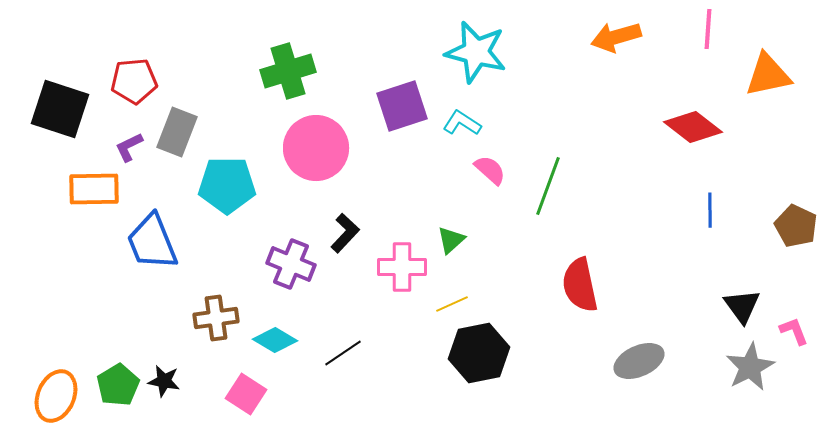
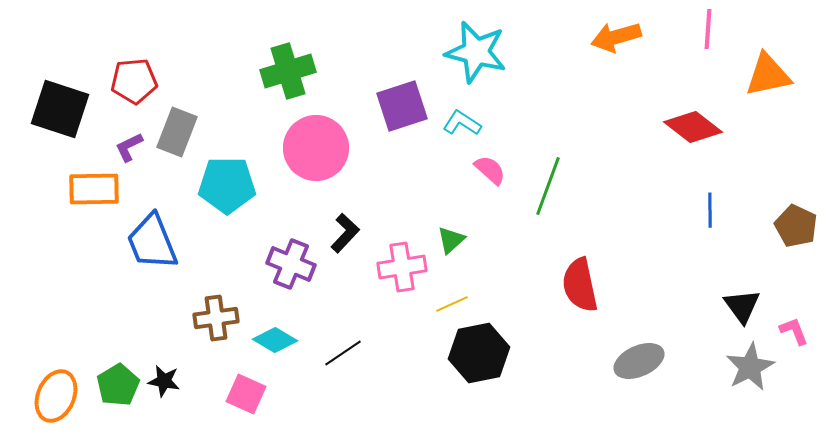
pink cross: rotated 9 degrees counterclockwise
pink square: rotated 9 degrees counterclockwise
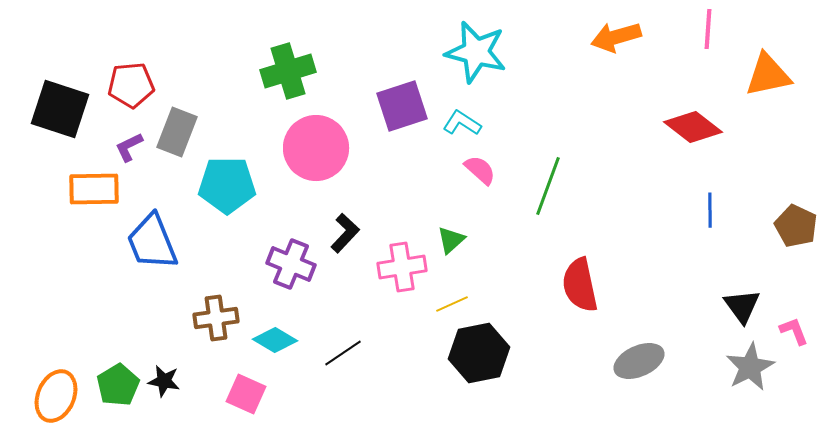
red pentagon: moved 3 px left, 4 px down
pink semicircle: moved 10 px left
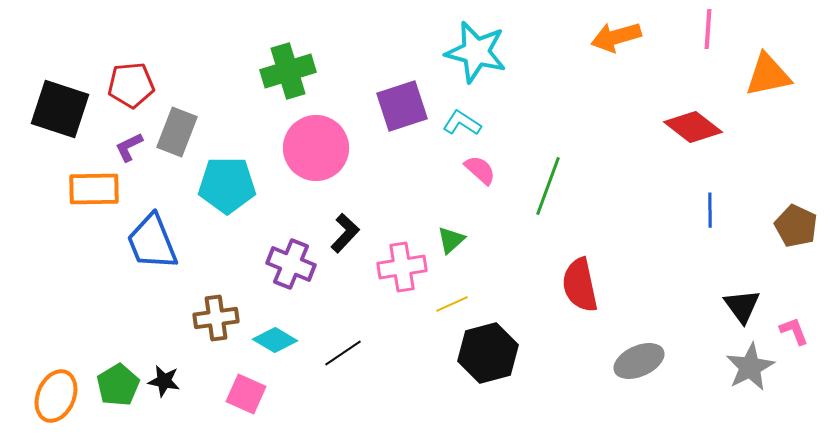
black hexagon: moved 9 px right; rotated 4 degrees counterclockwise
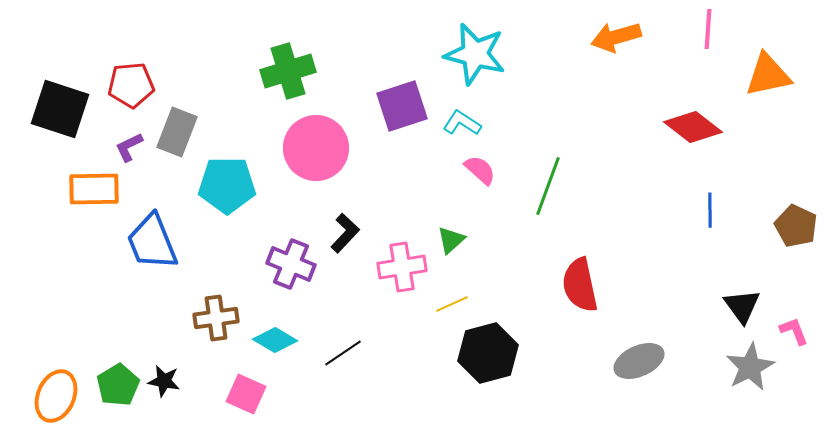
cyan star: moved 1 px left, 2 px down
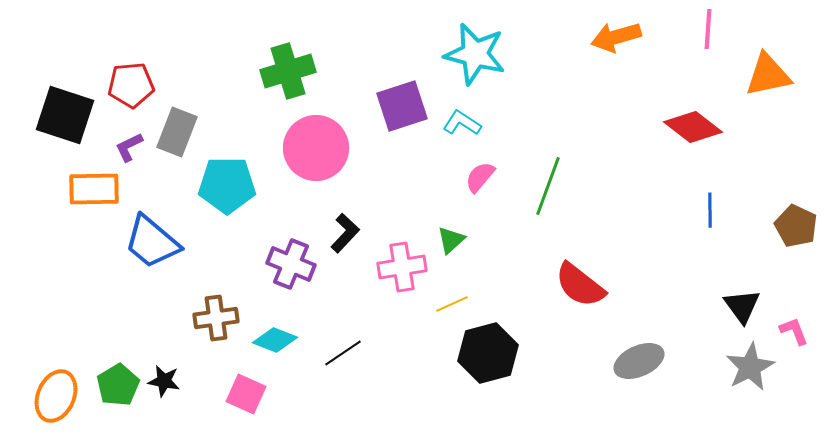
black square: moved 5 px right, 6 px down
pink semicircle: moved 7 px down; rotated 92 degrees counterclockwise
blue trapezoid: rotated 28 degrees counterclockwise
red semicircle: rotated 40 degrees counterclockwise
cyan diamond: rotated 9 degrees counterclockwise
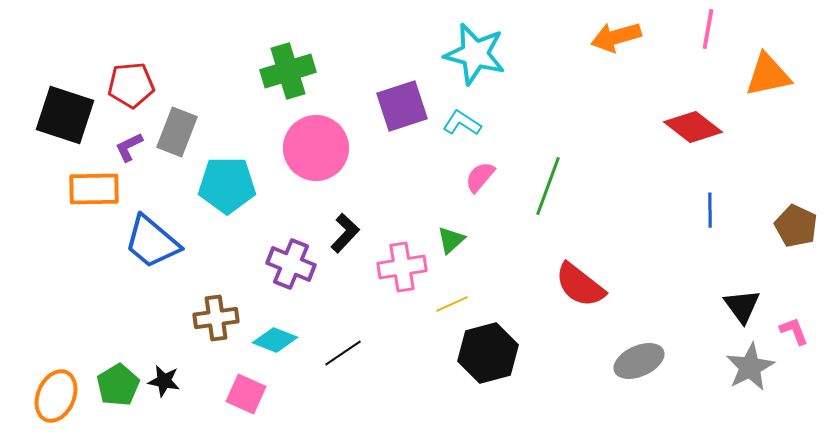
pink line: rotated 6 degrees clockwise
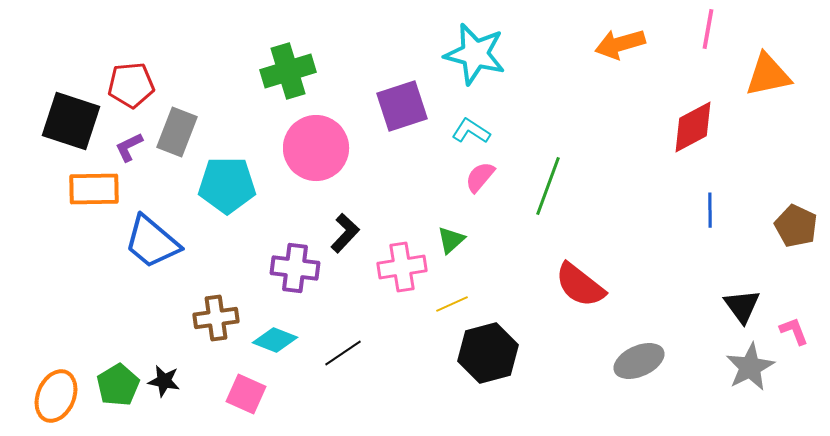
orange arrow: moved 4 px right, 7 px down
black square: moved 6 px right, 6 px down
cyan L-shape: moved 9 px right, 8 px down
red diamond: rotated 66 degrees counterclockwise
purple cross: moved 4 px right, 4 px down; rotated 15 degrees counterclockwise
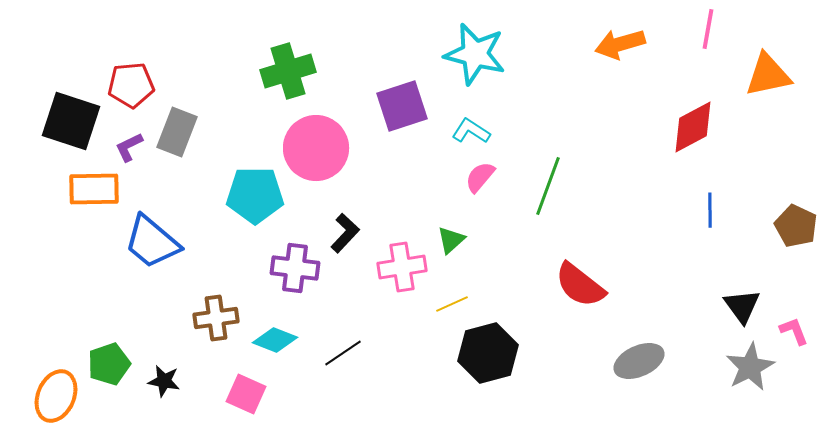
cyan pentagon: moved 28 px right, 10 px down
green pentagon: moved 9 px left, 21 px up; rotated 12 degrees clockwise
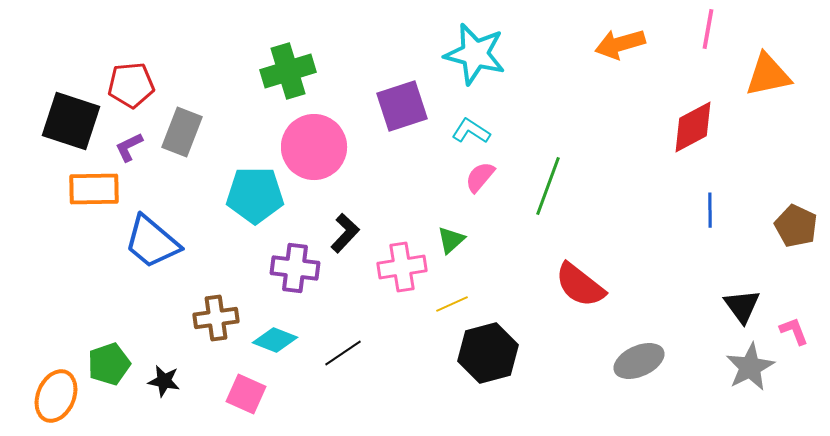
gray rectangle: moved 5 px right
pink circle: moved 2 px left, 1 px up
